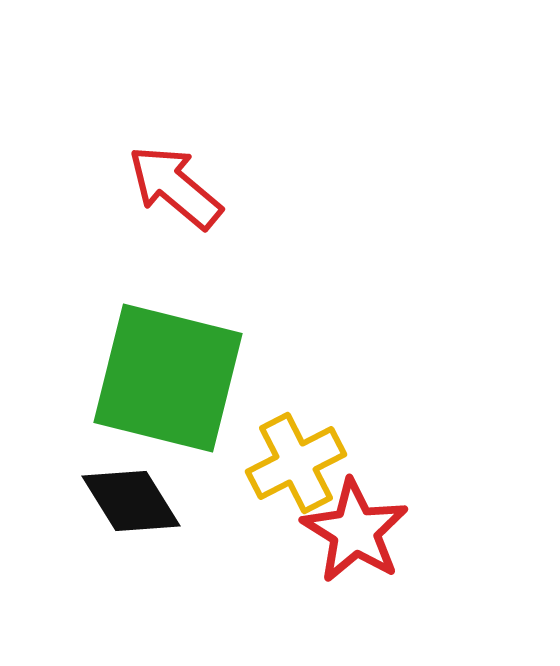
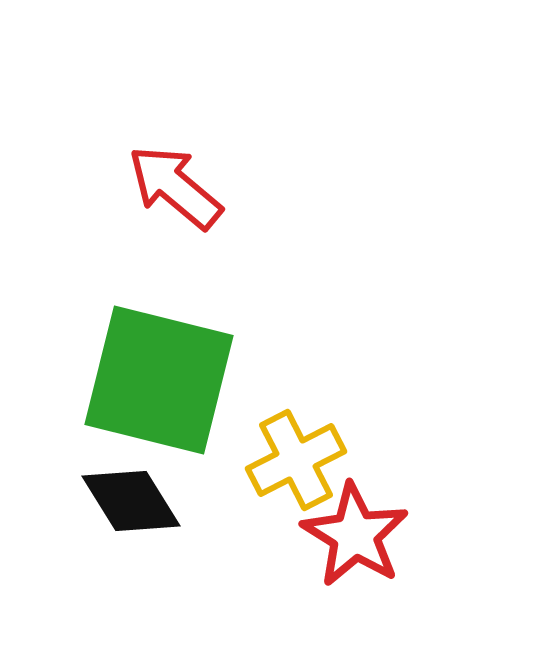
green square: moved 9 px left, 2 px down
yellow cross: moved 3 px up
red star: moved 4 px down
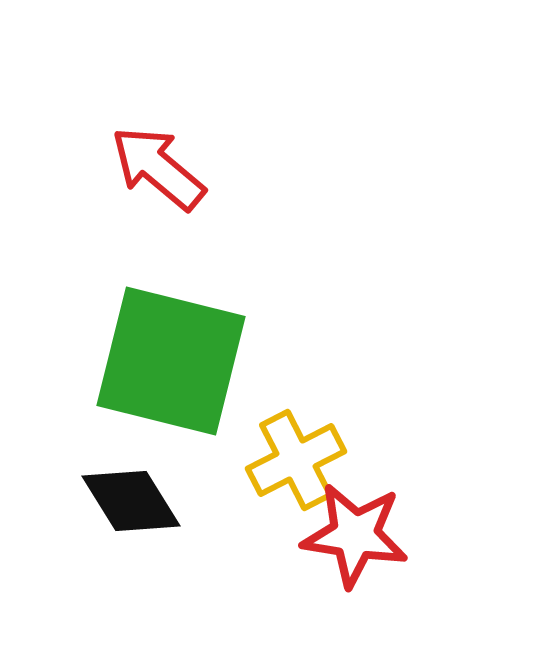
red arrow: moved 17 px left, 19 px up
green square: moved 12 px right, 19 px up
red star: rotated 23 degrees counterclockwise
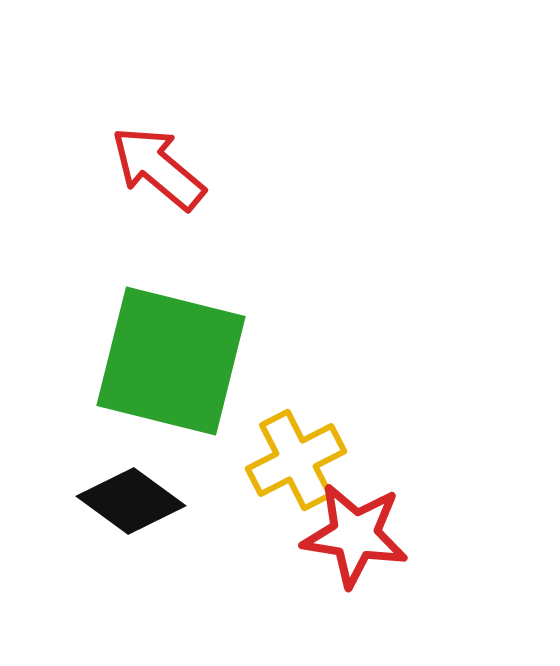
black diamond: rotated 22 degrees counterclockwise
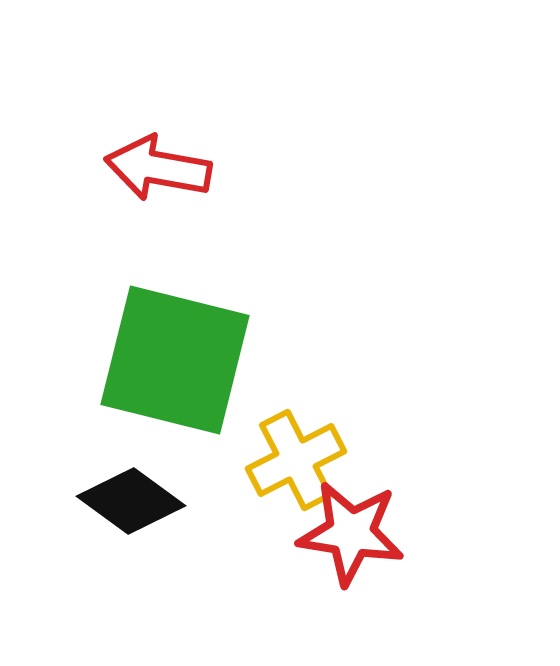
red arrow: rotated 30 degrees counterclockwise
green square: moved 4 px right, 1 px up
red star: moved 4 px left, 2 px up
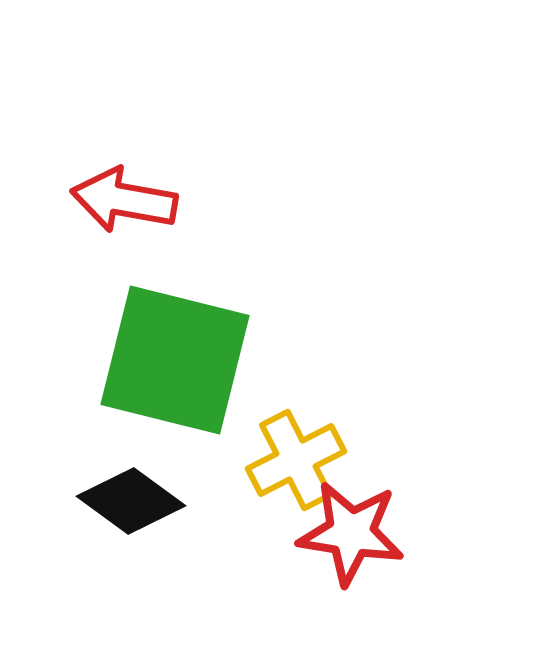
red arrow: moved 34 px left, 32 px down
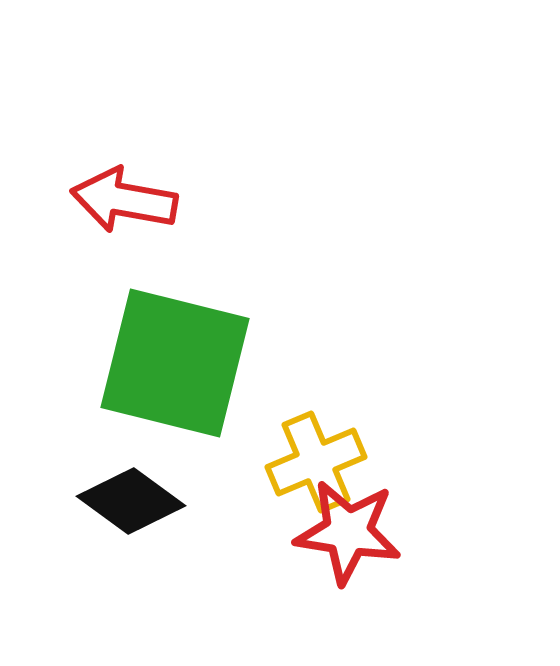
green square: moved 3 px down
yellow cross: moved 20 px right, 2 px down; rotated 4 degrees clockwise
red star: moved 3 px left, 1 px up
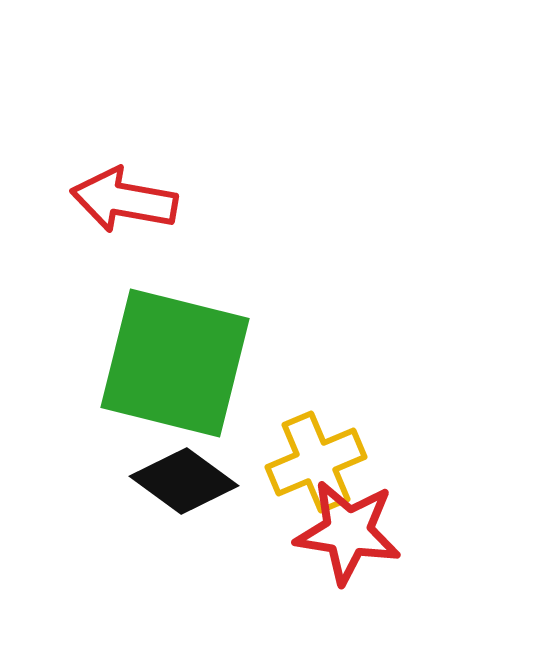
black diamond: moved 53 px right, 20 px up
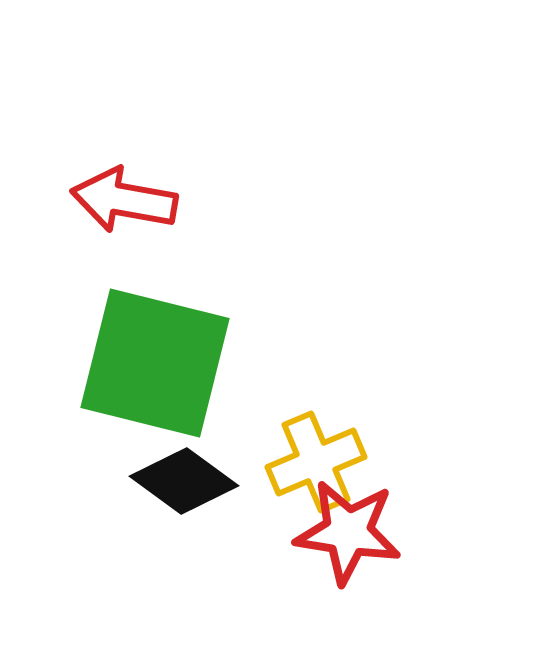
green square: moved 20 px left
